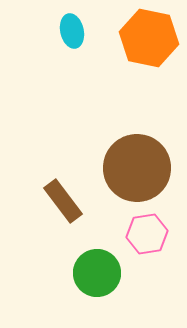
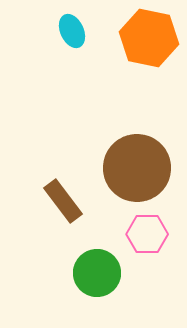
cyan ellipse: rotated 12 degrees counterclockwise
pink hexagon: rotated 9 degrees clockwise
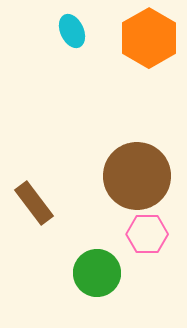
orange hexagon: rotated 18 degrees clockwise
brown circle: moved 8 px down
brown rectangle: moved 29 px left, 2 px down
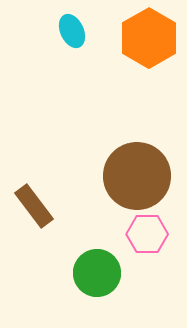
brown rectangle: moved 3 px down
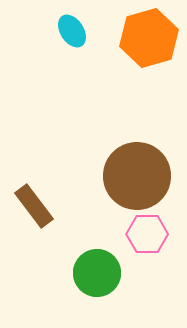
cyan ellipse: rotated 8 degrees counterclockwise
orange hexagon: rotated 14 degrees clockwise
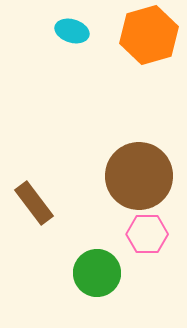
cyan ellipse: rotated 40 degrees counterclockwise
orange hexagon: moved 3 px up
brown circle: moved 2 px right
brown rectangle: moved 3 px up
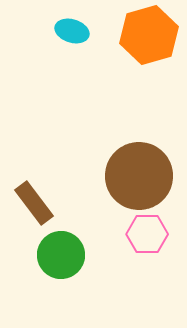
green circle: moved 36 px left, 18 px up
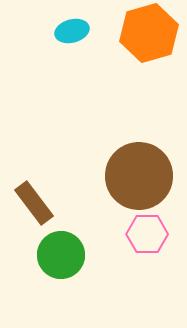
cyan ellipse: rotated 32 degrees counterclockwise
orange hexagon: moved 2 px up
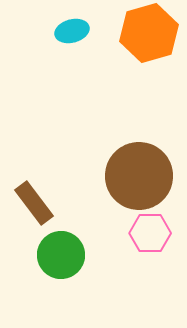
pink hexagon: moved 3 px right, 1 px up
